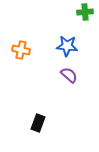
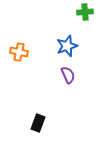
blue star: rotated 25 degrees counterclockwise
orange cross: moved 2 px left, 2 px down
purple semicircle: moved 1 px left; rotated 24 degrees clockwise
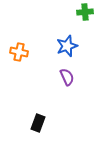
purple semicircle: moved 1 px left, 2 px down
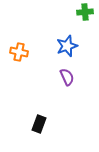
black rectangle: moved 1 px right, 1 px down
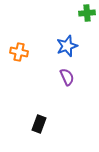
green cross: moved 2 px right, 1 px down
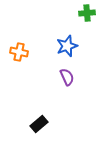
black rectangle: rotated 30 degrees clockwise
